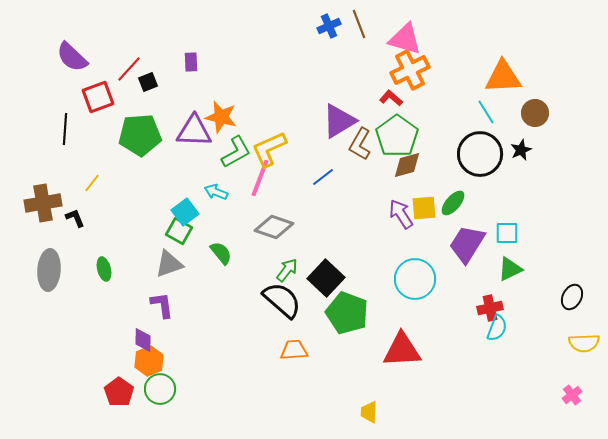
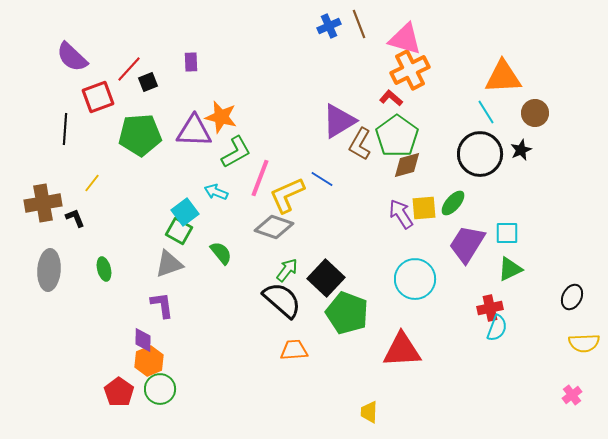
yellow L-shape at (269, 149): moved 18 px right, 46 px down
blue line at (323, 177): moved 1 px left, 2 px down; rotated 70 degrees clockwise
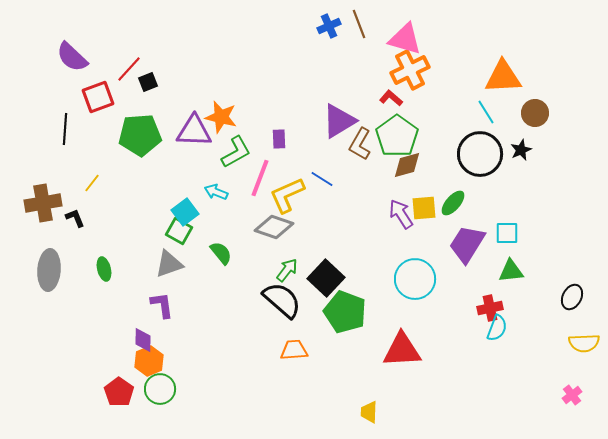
purple rectangle at (191, 62): moved 88 px right, 77 px down
green triangle at (510, 269): moved 1 px right, 2 px down; rotated 20 degrees clockwise
green pentagon at (347, 313): moved 2 px left, 1 px up
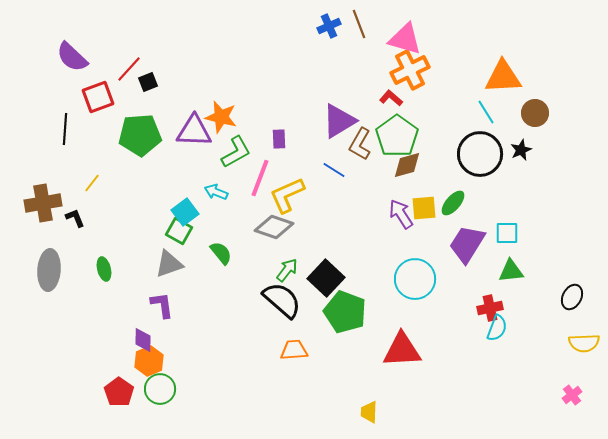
blue line at (322, 179): moved 12 px right, 9 px up
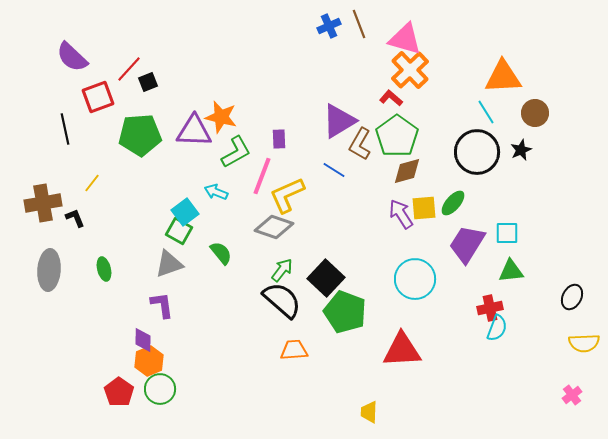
orange cross at (410, 70): rotated 18 degrees counterclockwise
black line at (65, 129): rotated 16 degrees counterclockwise
black circle at (480, 154): moved 3 px left, 2 px up
brown diamond at (407, 165): moved 6 px down
pink line at (260, 178): moved 2 px right, 2 px up
green arrow at (287, 270): moved 5 px left
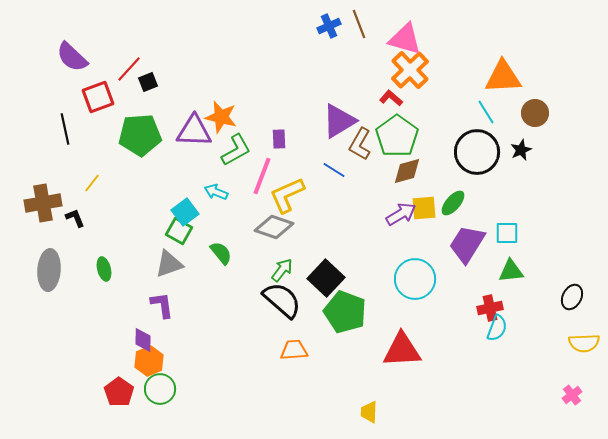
green L-shape at (236, 152): moved 2 px up
purple arrow at (401, 214): rotated 92 degrees clockwise
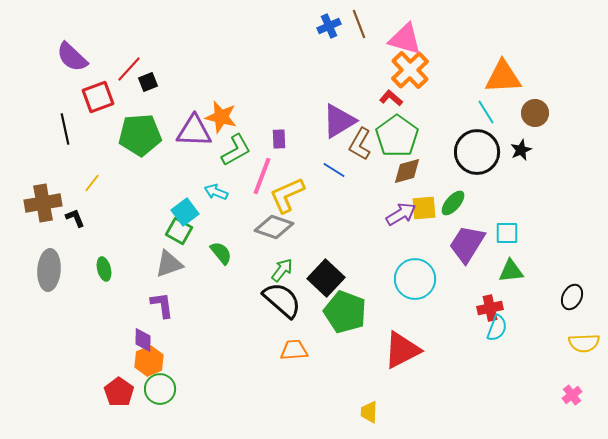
red triangle at (402, 350): rotated 24 degrees counterclockwise
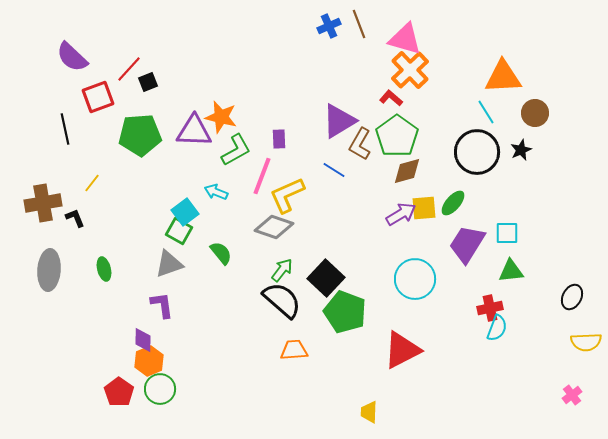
yellow semicircle at (584, 343): moved 2 px right, 1 px up
